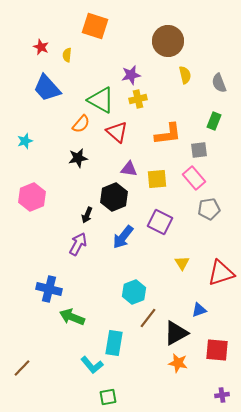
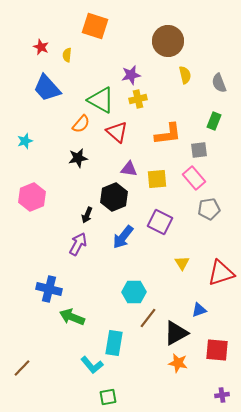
cyan hexagon at (134, 292): rotated 20 degrees clockwise
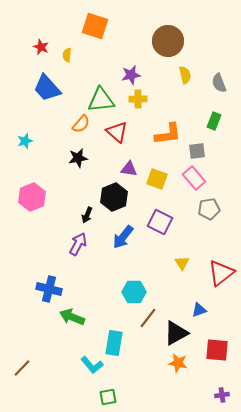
yellow cross at (138, 99): rotated 12 degrees clockwise
green triangle at (101, 100): rotated 36 degrees counterclockwise
gray square at (199, 150): moved 2 px left, 1 px down
yellow square at (157, 179): rotated 25 degrees clockwise
red triangle at (221, 273): rotated 20 degrees counterclockwise
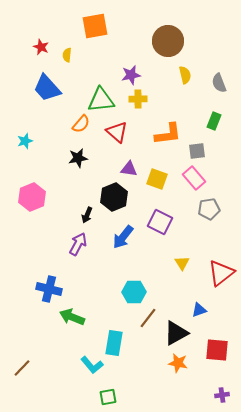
orange square at (95, 26): rotated 28 degrees counterclockwise
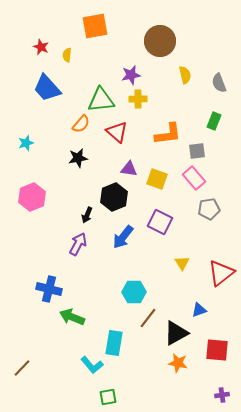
brown circle at (168, 41): moved 8 px left
cyan star at (25, 141): moved 1 px right, 2 px down
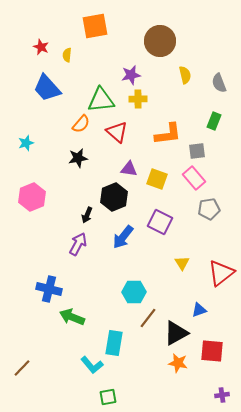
red square at (217, 350): moved 5 px left, 1 px down
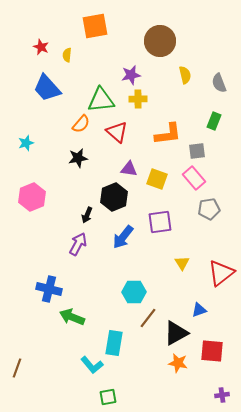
purple square at (160, 222): rotated 35 degrees counterclockwise
brown line at (22, 368): moved 5 px left; rotated 24 degrees counterclockwise
